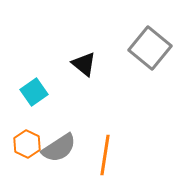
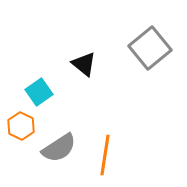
gray square: rotated 12 degrees clockwise
cyan square: moved 5 px right
orange hexagon: moved 6 px left, 18 px up
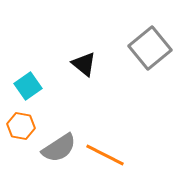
cyan square: moved 11 px left, 6 px up
orange hexagon: rotated 16 degrees counterclockwise
orange line: rotated 72 degrees counterclockwise
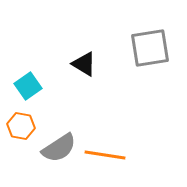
gray square: rotated 30 degrees clockwise
black triangle: rotated 8 degrees counterclockwise
orange line: rotated 18 degrees counterclockwise
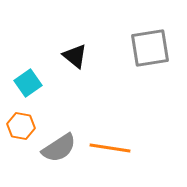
black triangle: moved 9 px left, 8 px up; rotated 8 degrees clockwise
cyan square: moved 3 px up
orange line: moved 5 px right, 7 px up
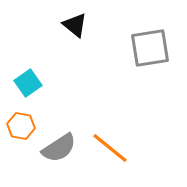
black triangle: moved 31 px up
orange line: rotated 30 degrees clockwise
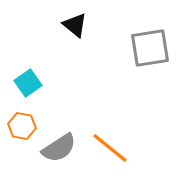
orange hexagon: moved 1 px right
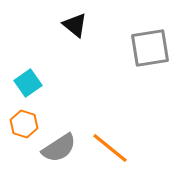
orange hexagon: moved 2 px right, 2 px up; rotated 8 degrees clockwise
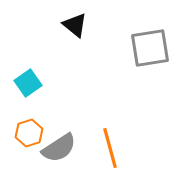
orange hexagon: moved 5 px right, 9 px down; rotated 24 degrees clockwise
orange line: rotated 36 degrees clockwise
